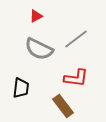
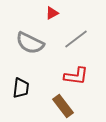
red triangle: moved 16 px right, 3 px up
gray semicircle: moved 9 px left, 6 px up
red L-shape: moved 2 px up
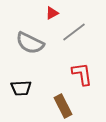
gray line: moved 2 px left, 7 px up
red L-shape: moved 6 px right, 2 px up; rotated 105 degrees counterclockwise
black trapezoid: rotated 80 degrees clockwise
brown rectangle: rotated 10 degrees clockwise
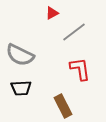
gray semicircle: moved 10 px left, 12 px down
red L-shape: moved 2 px left, 5 px up
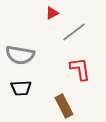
gray semicircle: rotated 16 degrees counterclockwise
brown rectangle: moved 1 px right
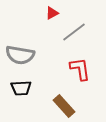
brown rectangle: rotated 15 degrees counterclockwise
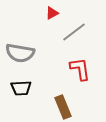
gray semicircle: moved 2 px up
brown rectangle: moved 1 px left, 1 px down; rotated 20 degrees clockwise
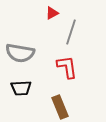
gray line: moved 3 px left; rotated 35 degrees counterclockwise
red L-shape: moved 13 px left, 2 px up
brown rectangle: moved 3 px left
